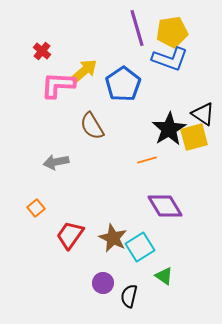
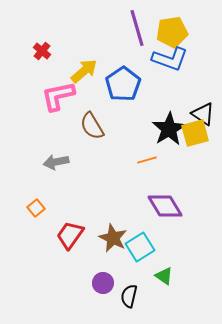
pink L-shape: moved 11 px down; rotated 15 degrees counterclockwise
yellow square: moved 1 px right, 4 px up
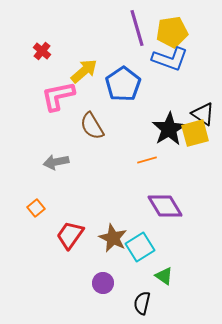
black semicircle: moved 13 px right, 7 px down
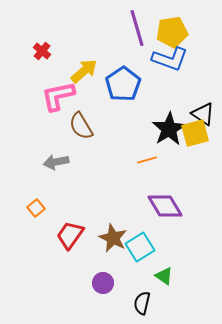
brown semicircle: moved 11 px left
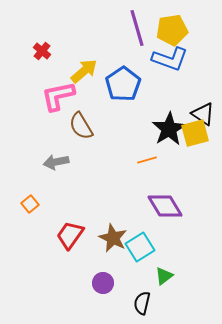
yellow pentagon: moved 2 px up
orange square: moved 6 px left, 4 px up
green triangle: rotated 48 degrees clockwise
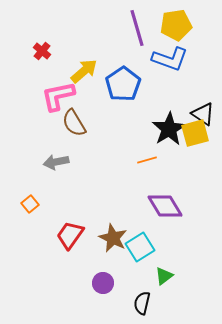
yellow pentagon: moved 4 px right, 5 px up
brown semicircle: moved 7 px left, 3 px up
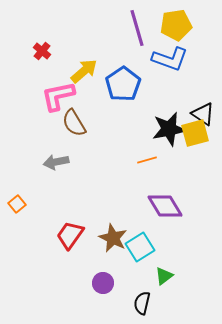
black star: rotated 20 degrees clockwise
orange square: moved 13 px left
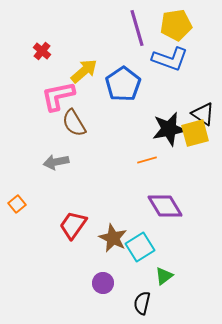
red trapezoid: moved 3 px right, 10 px up
